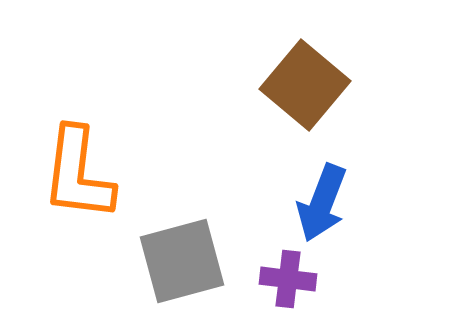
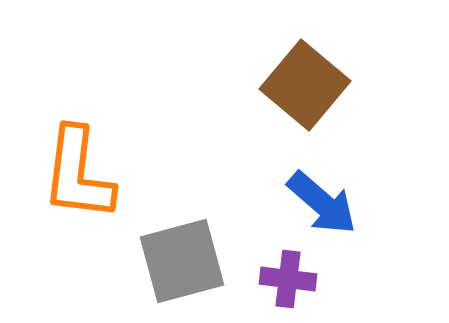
blue arrow: rotated 70 degrees counterclockwise
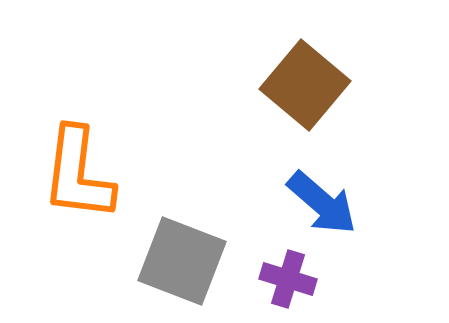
gray square: rotated 36 degrees clockwise
purple cross: rotated 10 degrees clockwise
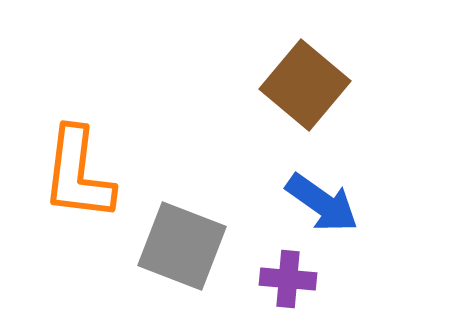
blue arrow: rotated 6 degrees counterclockwise
gray square: moved 15 px up
purple cross: rotated 12 degrees counterclockwise
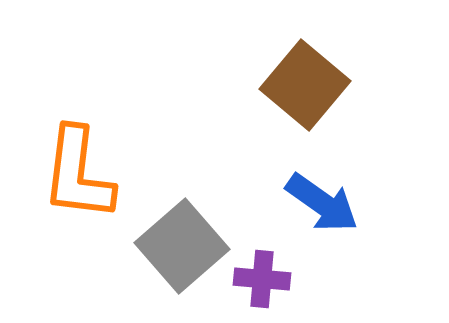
gray square: rotated 28 degrees clockwise
purple cross: moved 26 px left
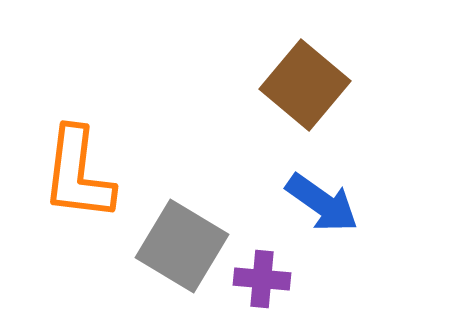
gray square: rotated 18 degrees counterclockwise
